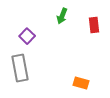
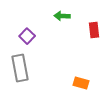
green arrow: rotated 70 degrees clockwise
red rectangle: moved 5 px down
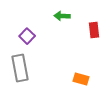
orange rectangle: moved 4 px up
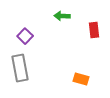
purple square: moved 2 px left
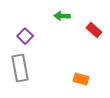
red rectangle: rotated 42 degrees counterclockwise
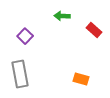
gray rectangle: moved 6 px down
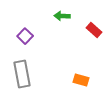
gray rectangle: moved 2 px right
orange rectangle: moved 1 px down
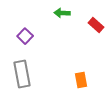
green arrow: moved 3 px up
red rectangle: moved 2 px right, 5 px up
orange rectangle: rotated 63 degrees clockwise
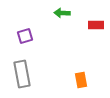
red rectangle: rotated 42 degrees counterclockwise
purple square: rotated 28 degrees clockwise
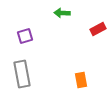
red rectangle: moved 2 px right, 4 px down; rotated 28 degrees counterclockwise
